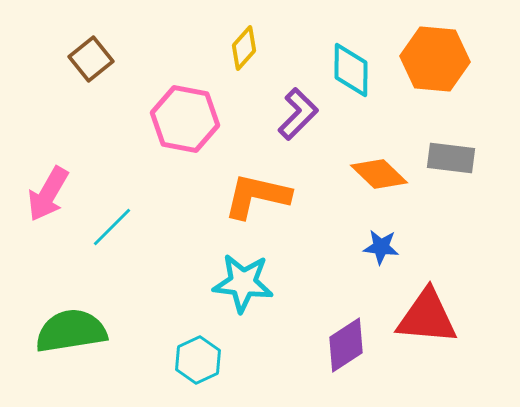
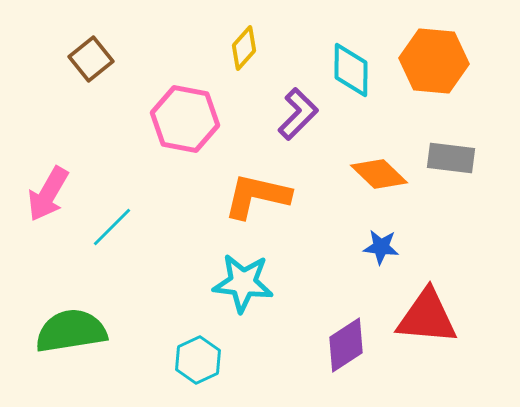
orange hexagon: moved 1 px left, 2 px down
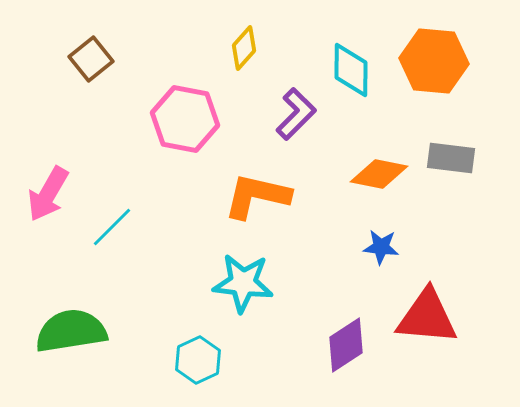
purple L-shape: moved 2 px left
orange diamond: rotated 32 degrees counterclockwise
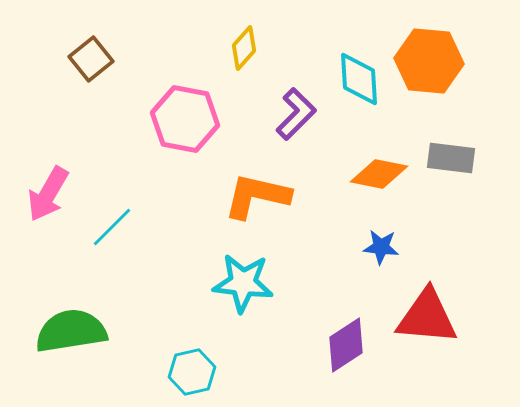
orange hexagon: moved 5 px left
cyan diamond: moved 8 px right, 9 px down; rotated 4 degrees counterclockwise
cyan hexagon: moved 6 px left, 12 px down; rotated 12 degrees clockwise
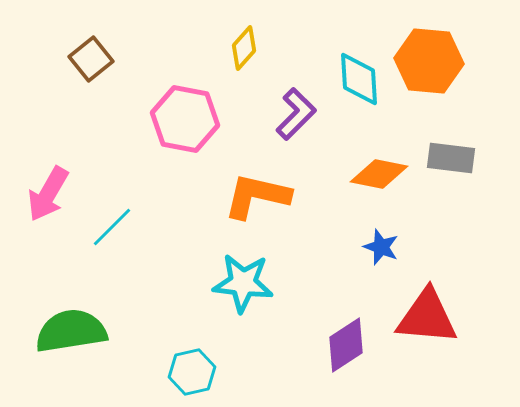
blue star: rotated 15 degrees clockwise
